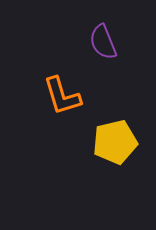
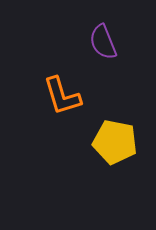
yellow pentagon: rotated 24 degrees clockwise
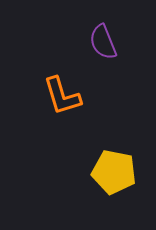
yellow pentagon: moved 1 px left, 30 px down
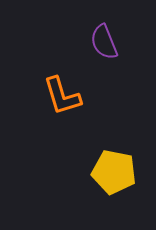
purple semicircle: moved 1 px right
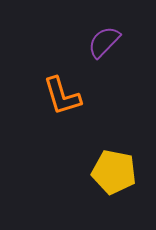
purple semicircle: rotated 66 degrees clockwise
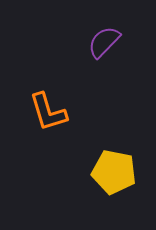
orange L-shape: moved 14 px left, 16 px down
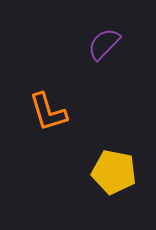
purple semicircle: moved 2 px down
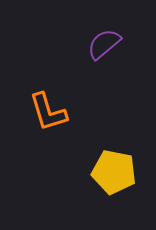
purple semicircle: rotated 6 degrees clockwise
